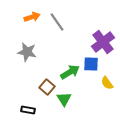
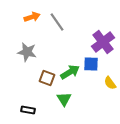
yellow semicircle: moved 3 px right
brown square: moved 9 px up; rotated 21 degrees counterclockwise
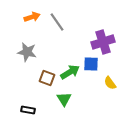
purple cross: rotated 20 degrees clockwise
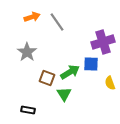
gray star: rotated 24 degrees clockwise
yellow semicircle: rotated 16 degrees clockwise
green triangle: moved 5 px up
